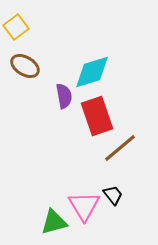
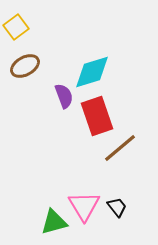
brown ellipse: rotated 60 degrees counterclockwise
purple semicircle: rotated 10 degrees counterclockwise
black trapezoid: moved 4 px right, 12 px down
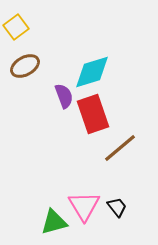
red rectangle: moved 4 px left, 2 px up
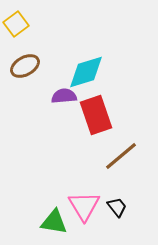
yellow square: moved 3 px up
cyan diamond: moved 6 px left
purple semicircle: rotated 75 degrees counterclockwise
red rectangle: moved 3 px right, 1 px down
brown line: moved 1 px right, 8 px down
green triangle: rotated 24 degrees clockwise
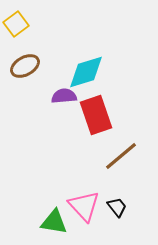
pink triangle: rotated 12 degrees counterclockwise
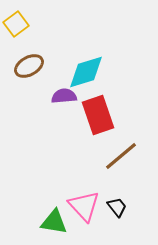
brown ellipse: moved 4 px right
red rectangle: moved 2 px right
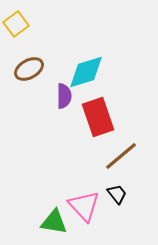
brown ellipse: moved 3 px down
purple semicircle: rotated 95 degrees clockwise
red rectangle: moved 2 px down
black trapezoid: moved 13 px up
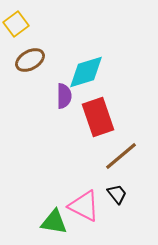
brown ellipse: moved 1 px right, 9 px up
pink triangle: rotated 20 degrees counterclockwise
